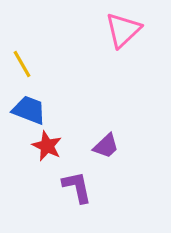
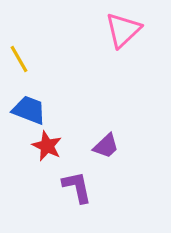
yellow line: moved 3 px left, 5 px up
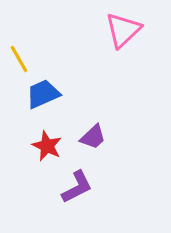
blue trapezoid: moved 14 px right, 16 px up; rotated 45 degrees counterclockwise
purple trapezoid: moved 13 px left, 9 px up
purple L-shape: rotated 75 degrees clockwise
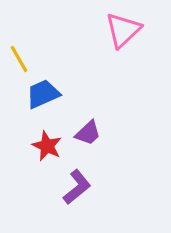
purple trapezoid: moved 5 px left, 4 px up
purple L-shape: rotated 12 degrees counterclockwise
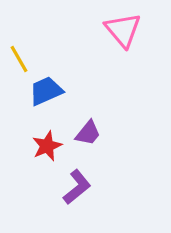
pink triangle: rotated 27 degrees counterclockwise
blue trapezoid: moved 3 px right, 3 px up
purple trapezoid: rotated 8 degrees counterclockwise
red star: rotated 24 degrees clockwise
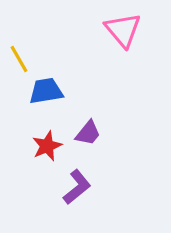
blue trapezoid: rotated 15 degrees clockwise
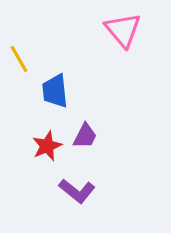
blue trapezoid: moved 9 px right; rotated 87 degrees counterclockwise
purple trapezoid: moved 3 px left, 3 px down; rotated 12 degrees counterclockwise
purple L-shape: moved 4 px down; rotated 78 degrees clockwise
